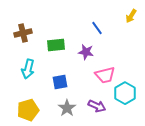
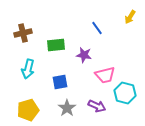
yellow arrow: moved 1 px left, 1 px down
purple star: moved 2 px left, 3 px down
cyan hexagon: rotated 15 degrees counterclockwise
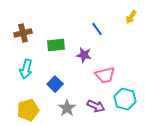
yellow arrow: moved 1 px right
blue line: moved 1 px down
cyan arrow: moved 2 px left
blue square: moved 5 px left, 2 px down; rotated 35 degrees counterclockwise
cyan hexagon: moved 6 px down
purple arrow: moved 1 px left
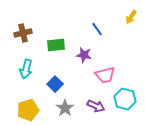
gray star: moved 2 px left
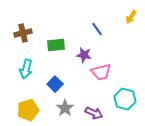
pink trapezoid: moved 4 px left, 3 px up
purple arrow: moved 2 px left, 7 px down
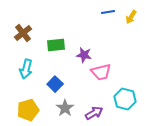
blue line: moved 11 px right, 17 px up; rotated 64 degrees counterclockwise
brown cross: rotated 24 degrees counterclockwise
purple arrow: rotated 54 degrees counterclockwise
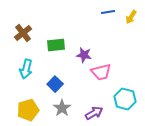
gray star: moved 3 px left
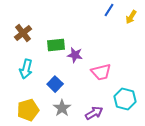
blue line: moved 1 px right, 2 px up; rotated 48 degrees counterclockwise
purple star: moved 9 px left
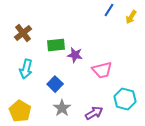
pink trapezoid: moved 1 px right, 2 px up
yellow pentagon: moved 8 px left, 1 px down; rotated 25 degrees counterclockwise
